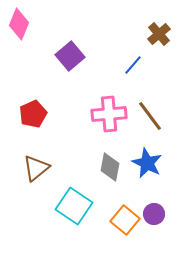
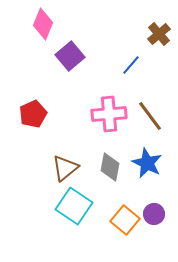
pink diamond: moved 24 px right
blue line: moved 2 px left
brown triangle: moved 29 px right
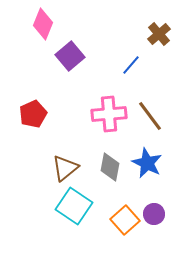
orange square: rotated 8 degrees clockwise
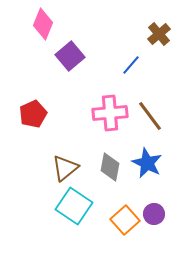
pink cross: moved 1 px right, 1 px up
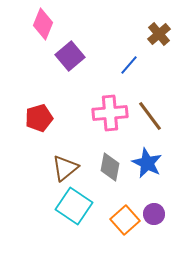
blue line: moved 2 px left
red pentagon: moved 6 px right, 4 px down; rotated 8 degrees clockwise
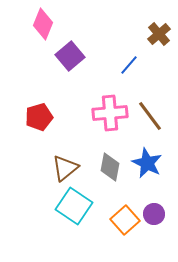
red pentagon: moved 1 px up
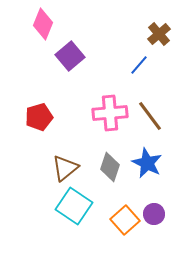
blue line: moved 10 px right
gray diamond: rotated 8 degrees clockwise
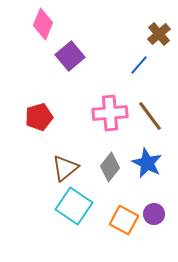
gray diamond: rotated 20 degrees clockwise
orange square: moved 1 px left; rotated 20 degrees counterclockwise
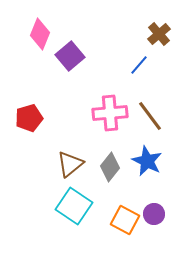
pink diamond: moved 3 px left, 10 px down
red pentagon: moved 10 px left, 1 px down
blue star: moved 2 px up
brown triangle: moved 5 px right, 4 px up
orange square: moved 1 px right
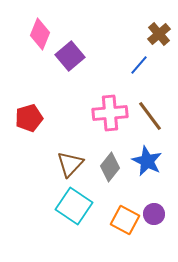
brown triangle: rotated 8 degrees counterclockwise
